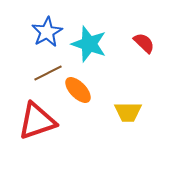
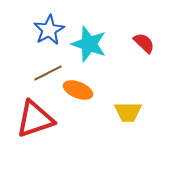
blue star: moved 2 px right, 2 px up
orange ellipse: rotated 24 degrees counterclockwise
red triangle: moved 2 px left, 2 px up
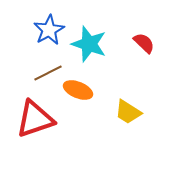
yellow trapezoid: rotated 32 degrees clockwise
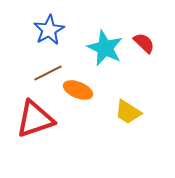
cyan star: moved 16 px right, 4 px down; rotated 6 degrees clockwise
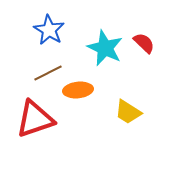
blue star: rotated 12 degrees counterclockwise
orange ellipse: rotated 28 degrees counterclockwise
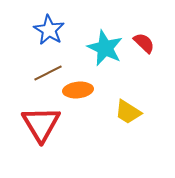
red triangle: moved 6 px right, 5 px down; rotated 42 degrees counterclockwise
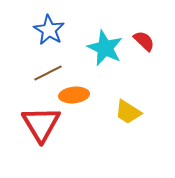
red semicircle: moved 2 px up
orange ellipse: moved 4 px left, 5 px down
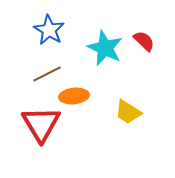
brown line: moved 1 px left, 1 px down
orange ellipse: moved 1 px down
